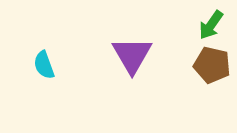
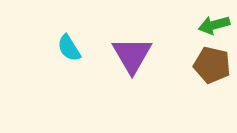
green arrow: moved 3 px right; rotated 40 degrees clockwise
cyan semicircle: moved 25 px right, 17 px up; rotated 12 degrees counterclockwise
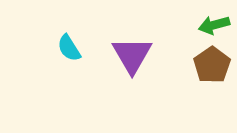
brown pentagon: rotated 24 degrees clockwise
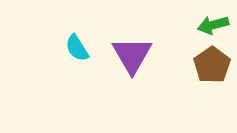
green arrow: moved 1 px left
cyan semicircle: moved 8 px right
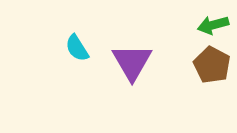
purple triangle: moved 7 px down
brown pentagon: rotated 9 degrees counterclockwise
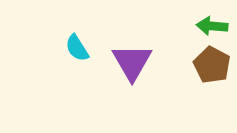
green arrow: moved 1 px left, 1 px down; rotated 20 degrees clockwise
